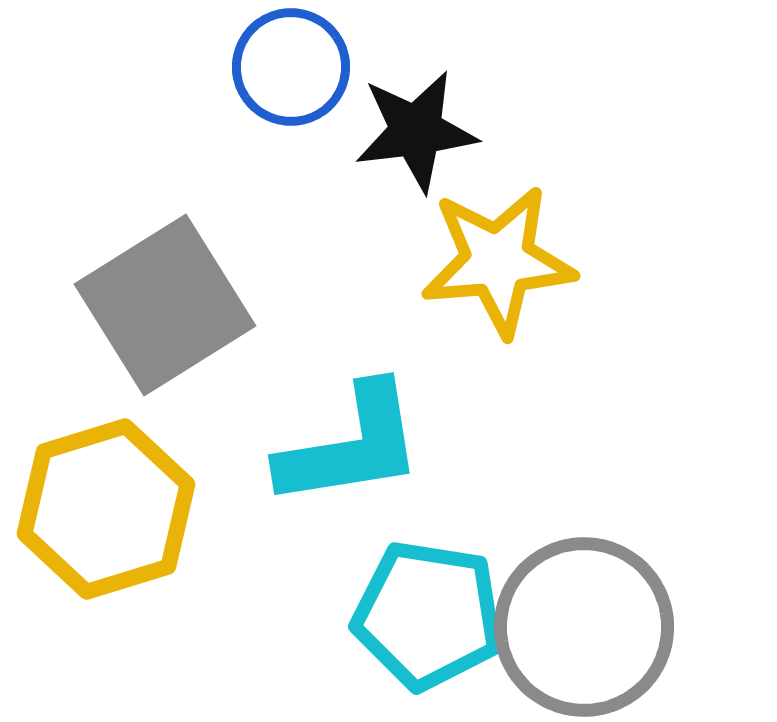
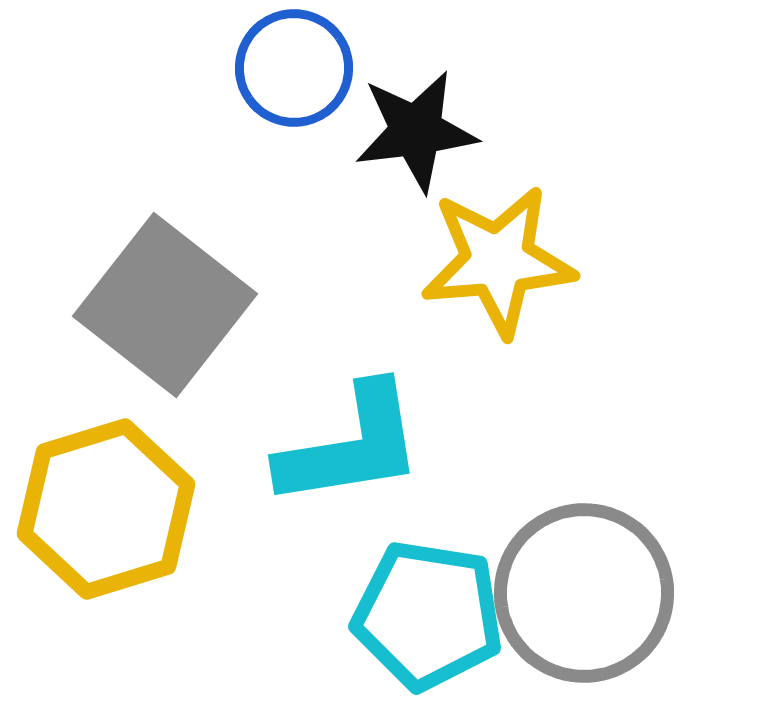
blue circle: moved 3 px right, 1 px down
gray square: rotated 20 degrees counterclockwise
gray circle: moved 34 px up
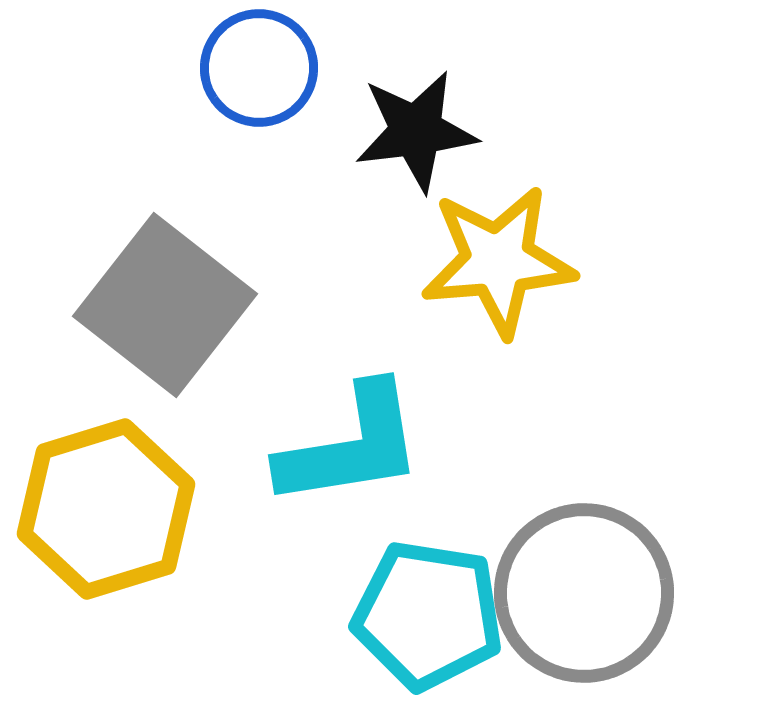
blue circle: moved 35 px left
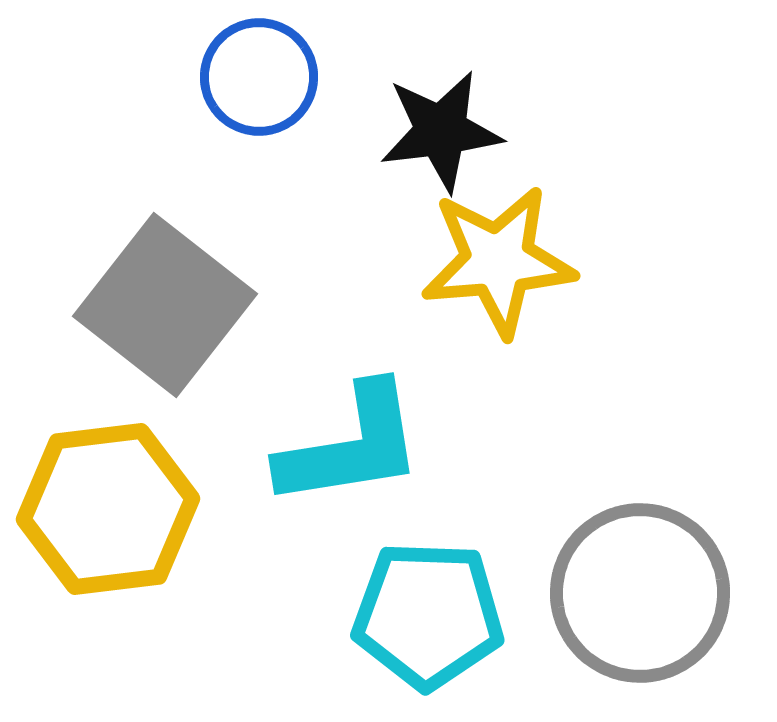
blue circle: moved 9 px down
black star: moved 25 px right
yellow hexagon: moved 2 px right; rotated 10 degrees clockwise
gray circle: moved 56 px right
cyan pentagon: rotated 7 degrees counterclockwise
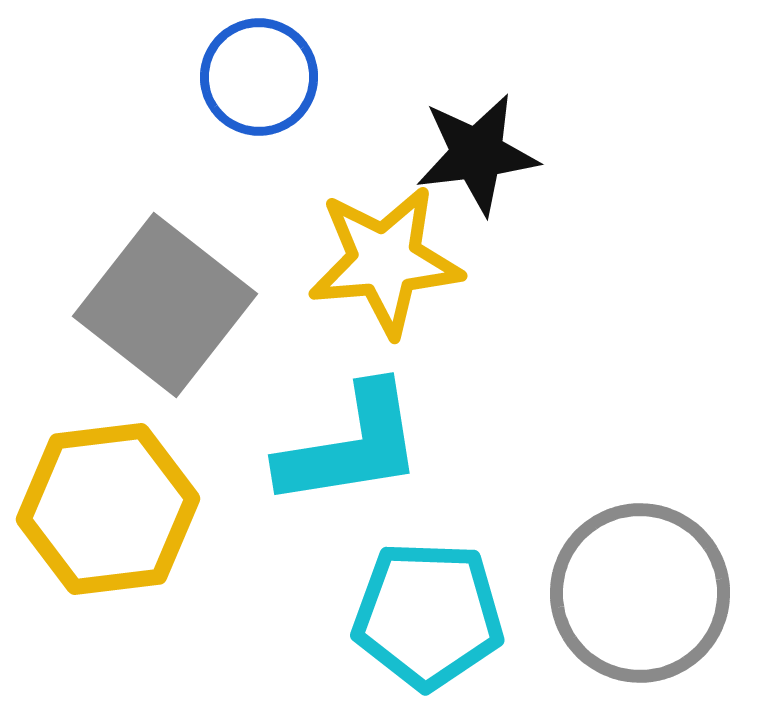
black star: moved 36 px right, 23 px down
yellow star: moved 113 px left
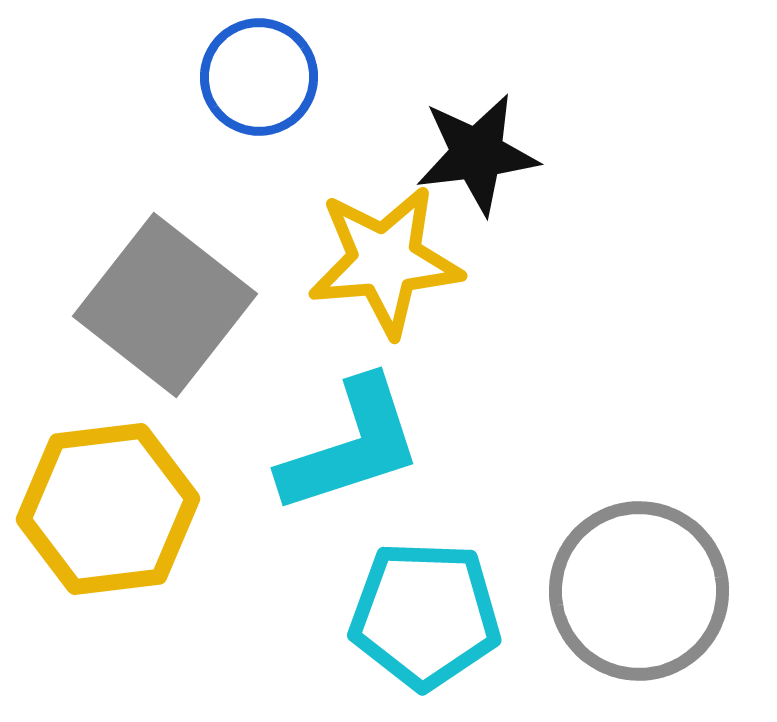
cyan L-shape: rotated 9 degrees counterclockwise
gray circle: moved 1 px left, 2 px up
cyan pentagon: moved 3 px left
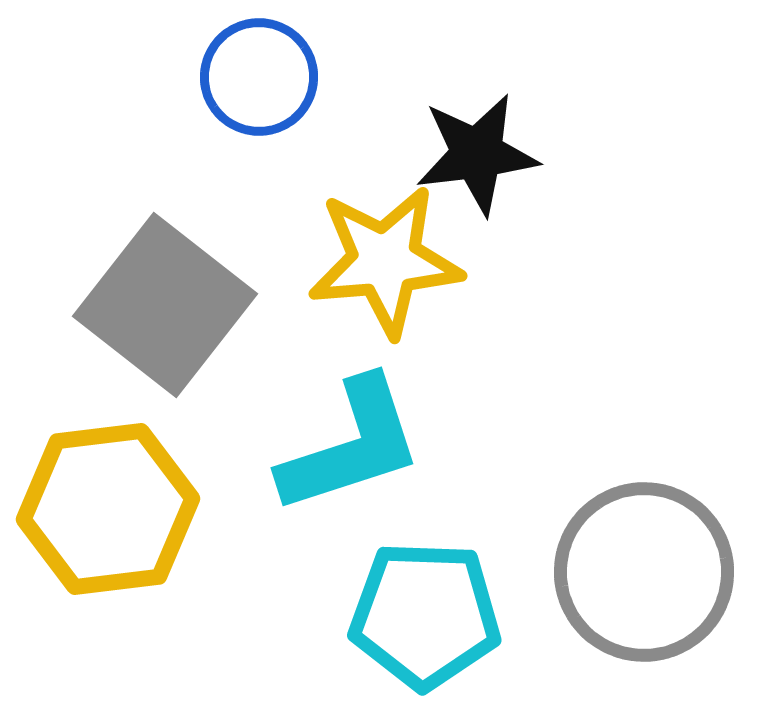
gray circle: moved 5 px right, 19 px up
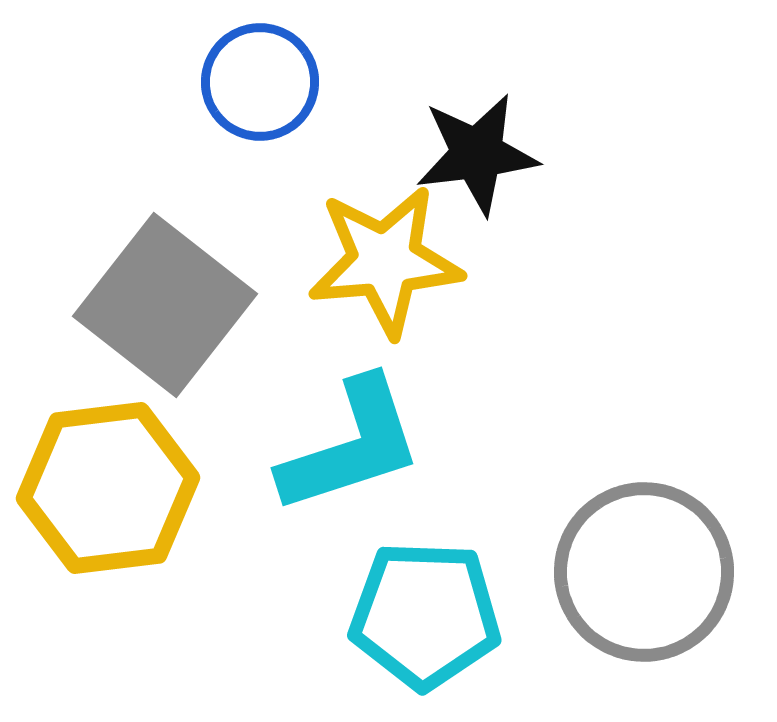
blue circle: moved 1 px right, 5 px down
yellow hexagon: moved 21 px up
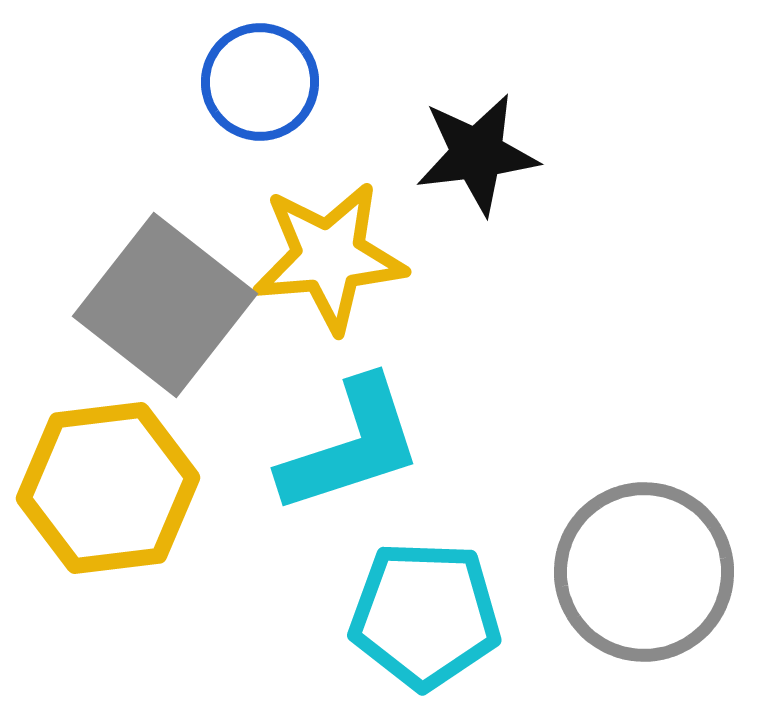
yellow star: moved 56 px left, 4 px up
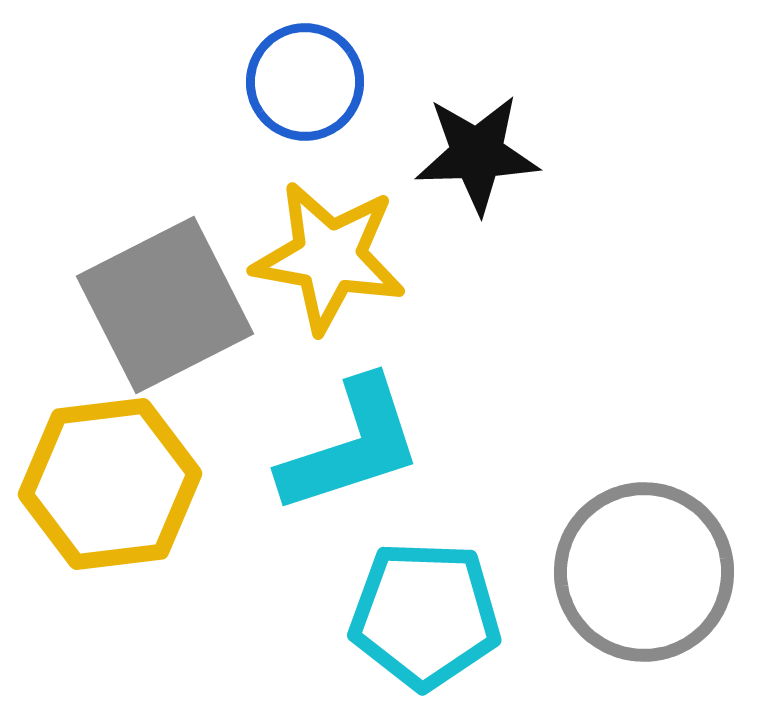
blue circle: moved 45 px right
black star: rotated 5 degrees clockwise
yellow star: rotated 15 degrees clockwise
gray square: rotated 25 degrees clockwise
yellow hexagon: moved 2 px right, 4 px up
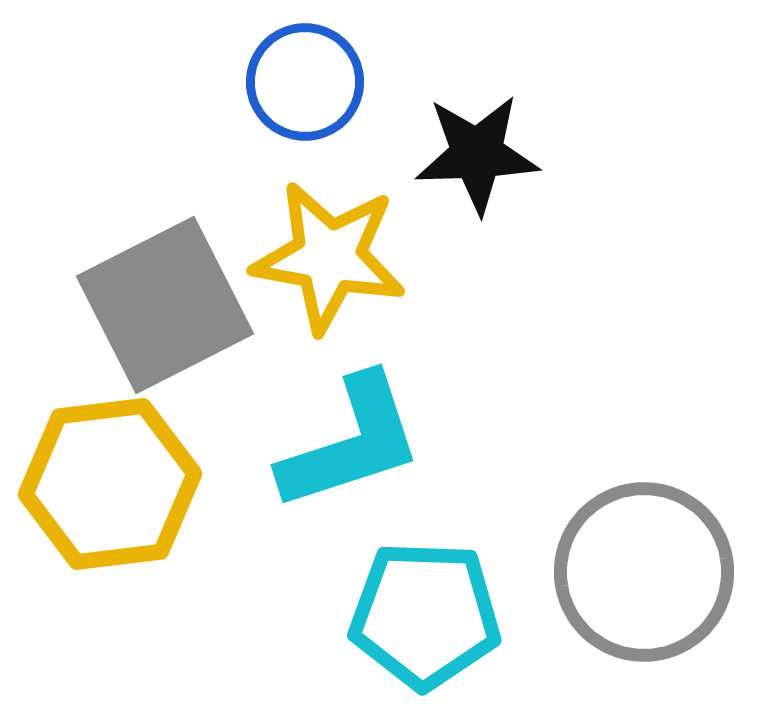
cyan L-shape: moved 3 px up
